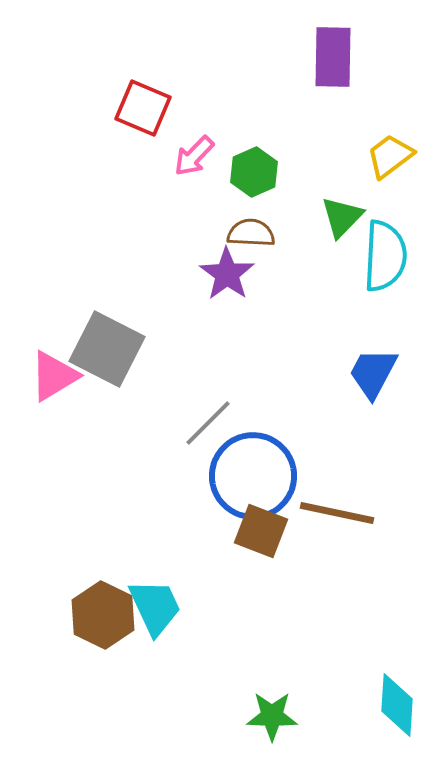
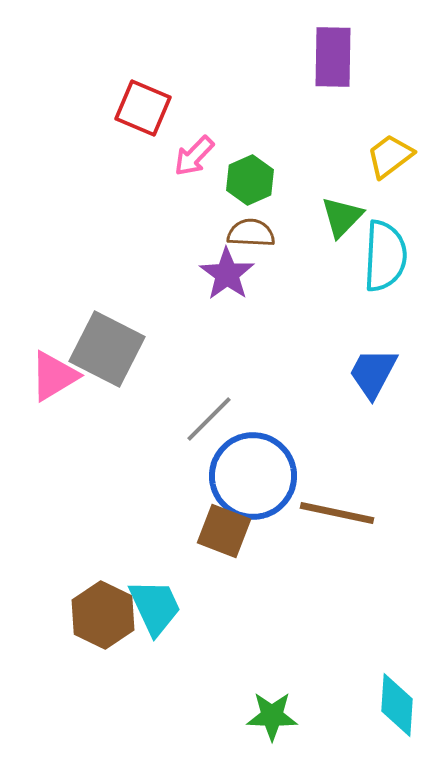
green hexagon: moved 4 px left, 8 px down
gray line: moved 1 px right, 4 px up
brown square: moved 37 px left
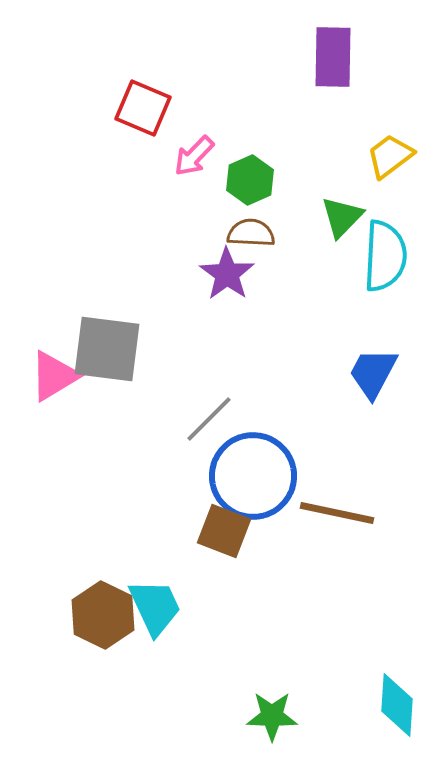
gray square: rotated 20 degrees counterclockwise
